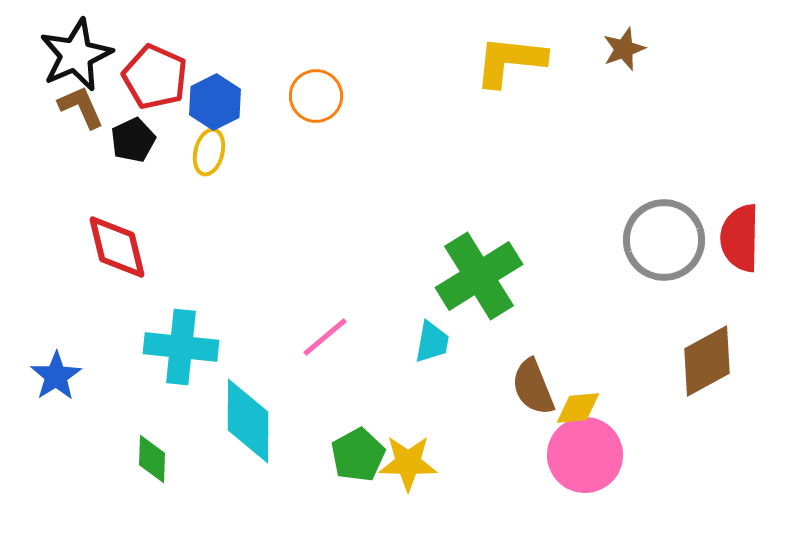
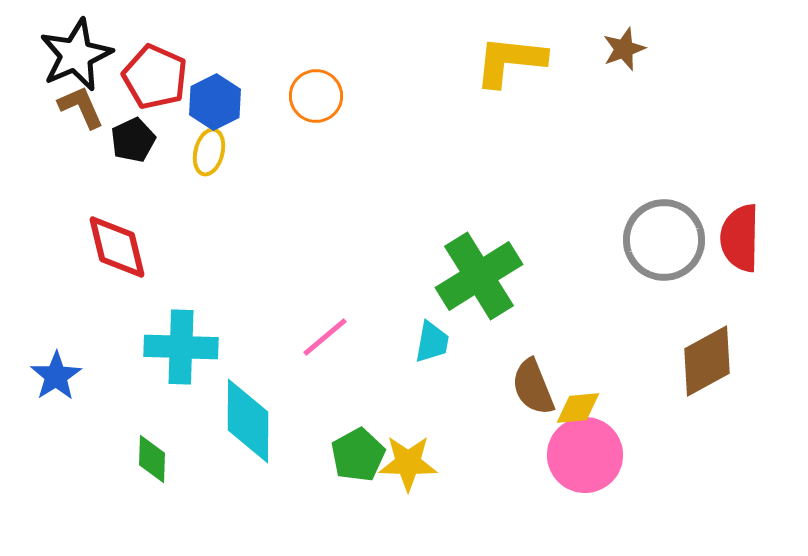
cyan cross: rotated 4 degrees counterclockwise
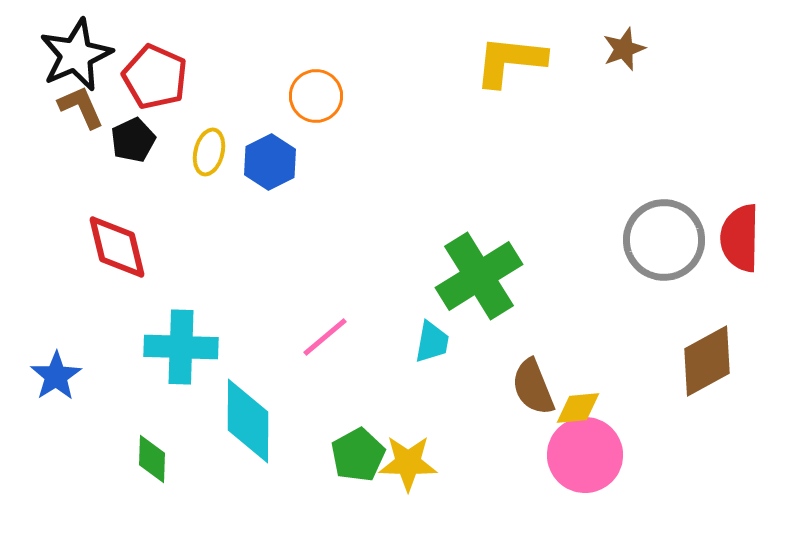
blue hexagon: moved 55 px right, 60 px down
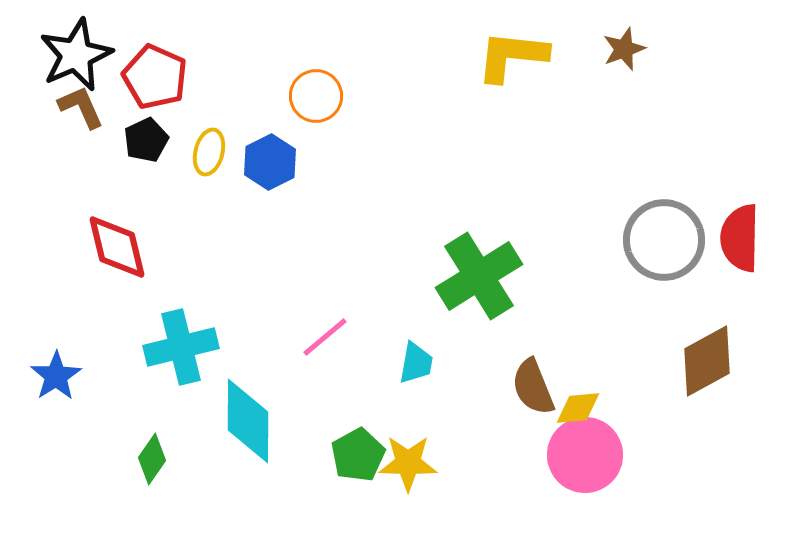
yellow L-shape: moved 2 px right, 5 px up
black pentagon: moved 13 px right
cyan trapezoid: moved 16 px left, 21 px down
cyan cross: rotated 16 degrees counterclockwise
green diamond: rotated 33 degrees clockwise
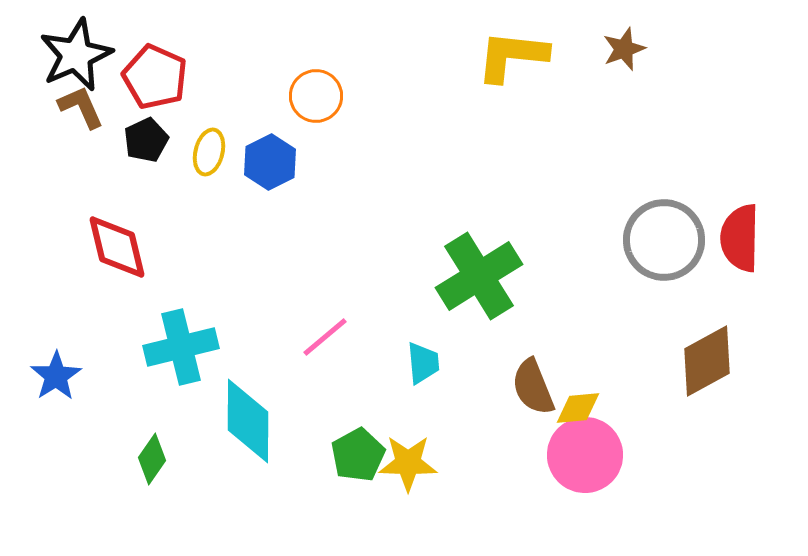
cyan trapezoid: moved 7 px right; rotated 15 degrees counterclockwise
